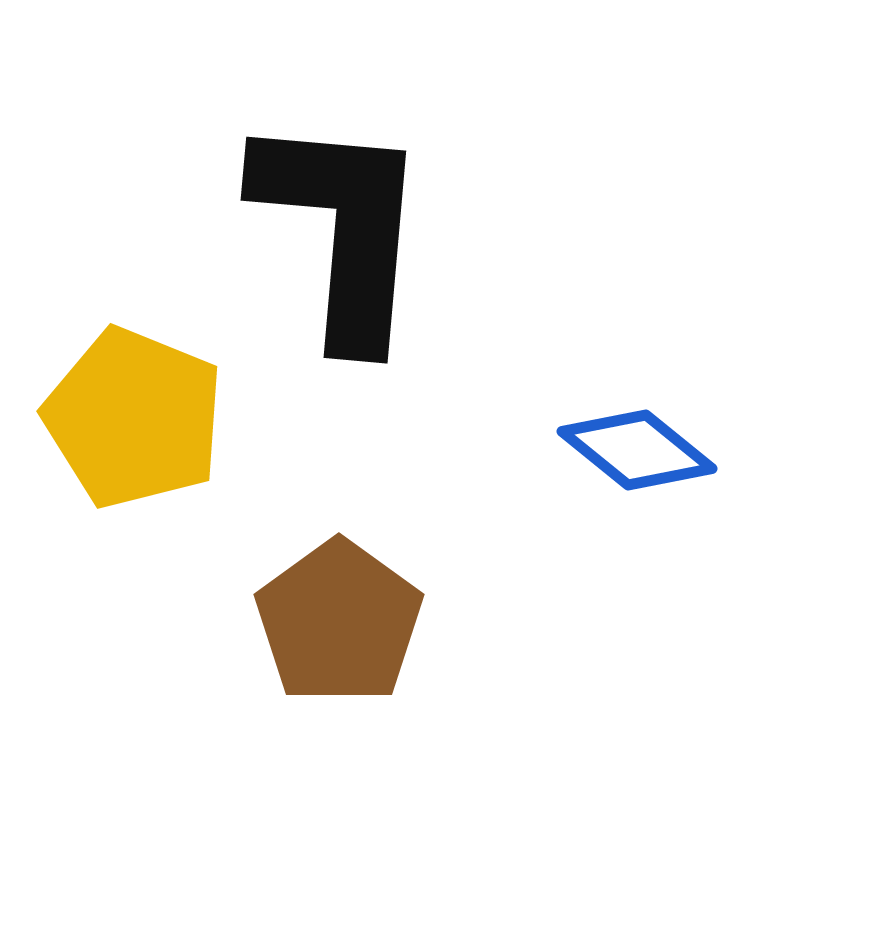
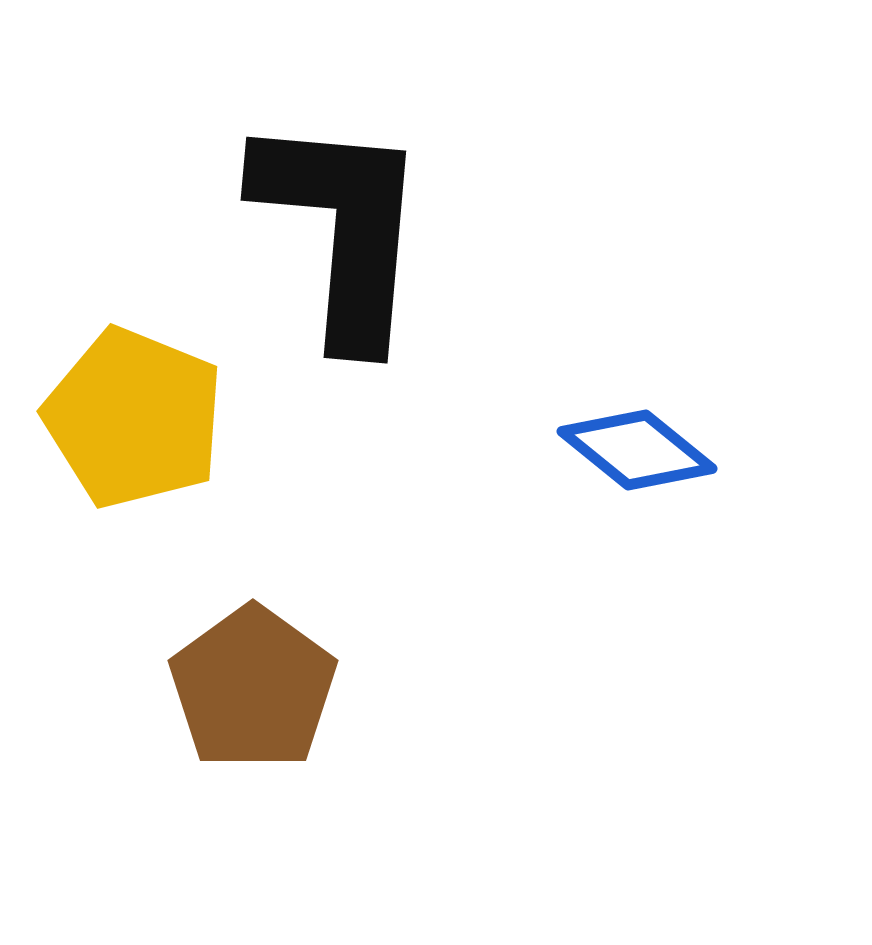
brown pentagon: moved 86 px left, 66 px down
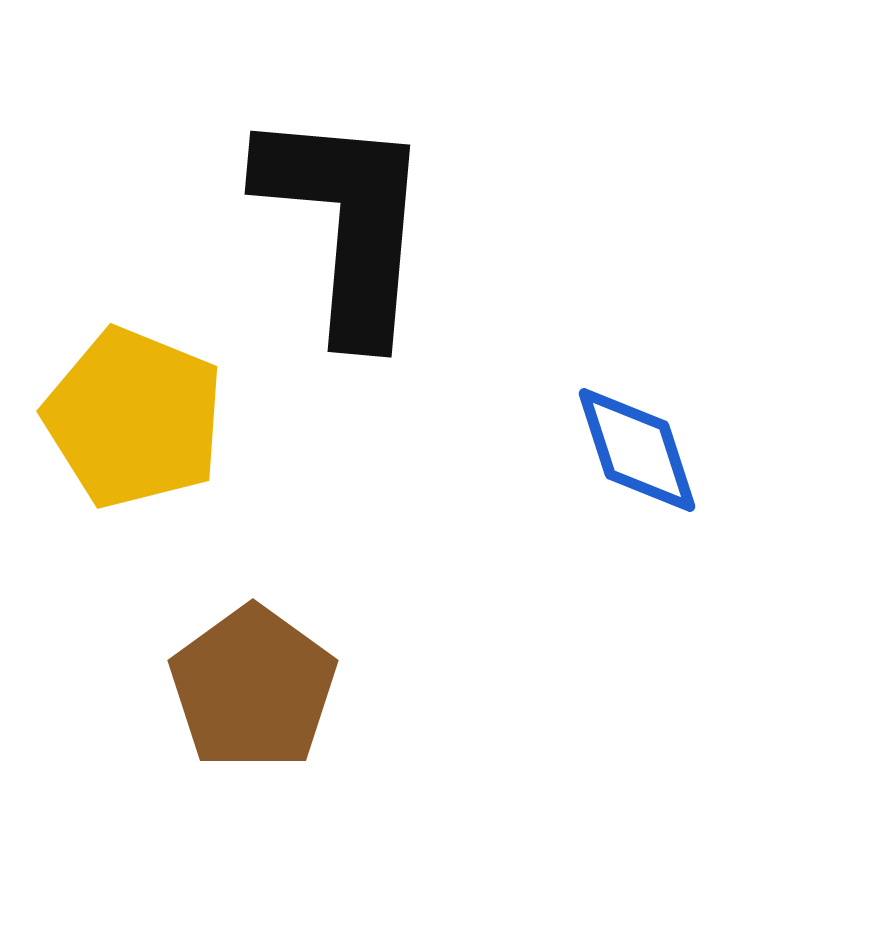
black L-shape: moved 4 px right, 6 px up
blue diamond: rotated 33 degrees clockwise
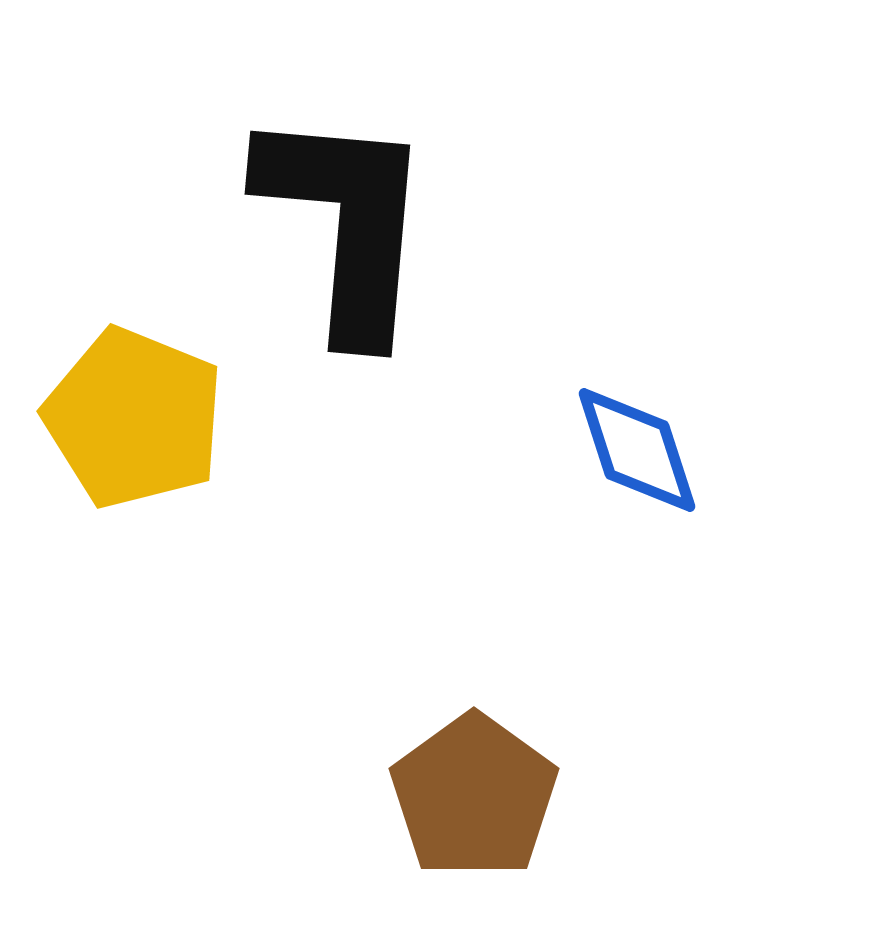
brown pentagon: moved 221 px right, 108 px down
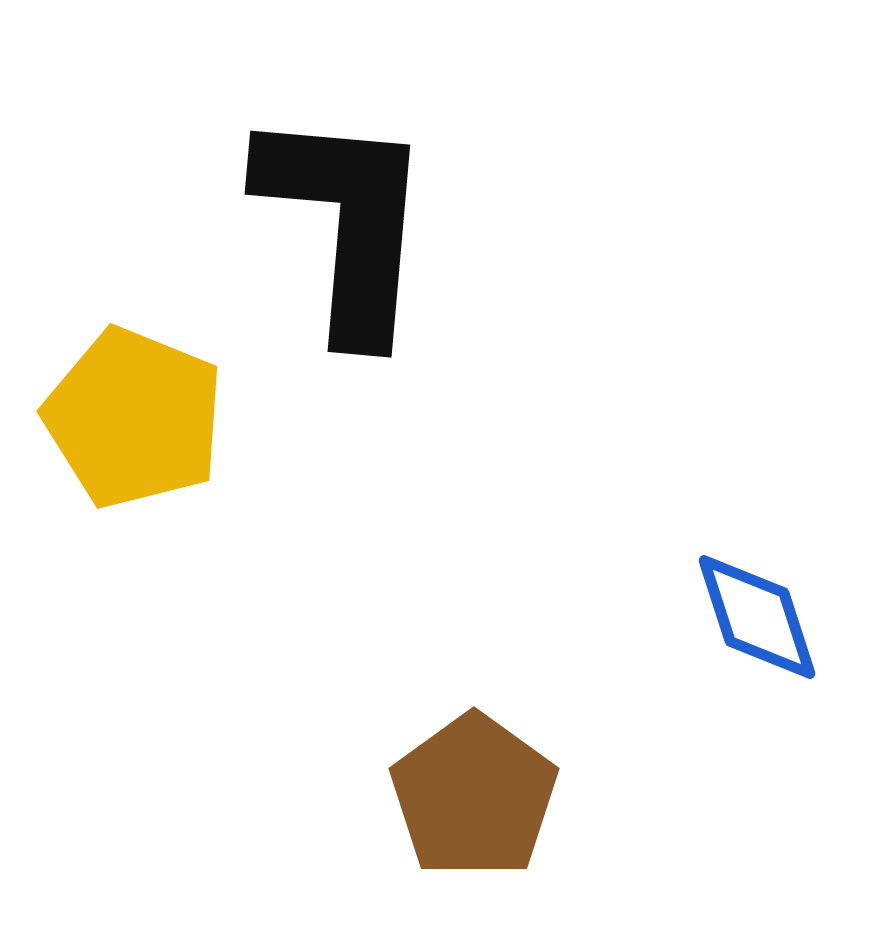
blue diamond: moved 120 px right, 167 px down
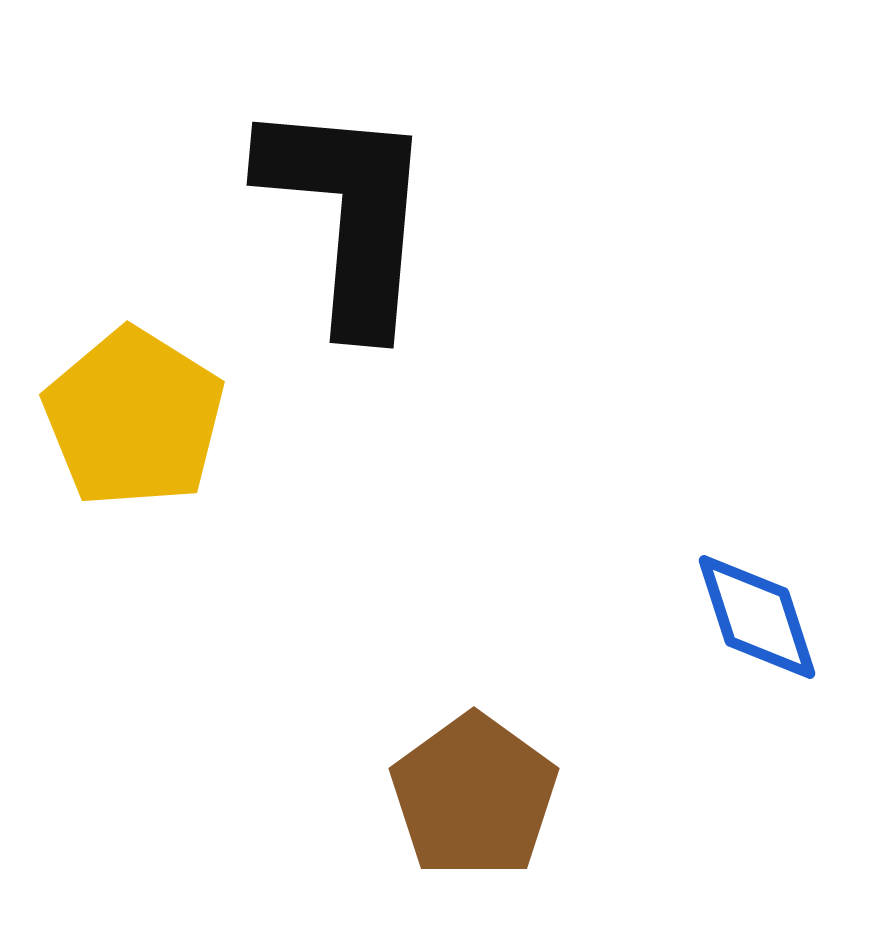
black L-shape: moved 2 px right, 9 px up
yellow pentagon: rotated 10 degrees clockwise
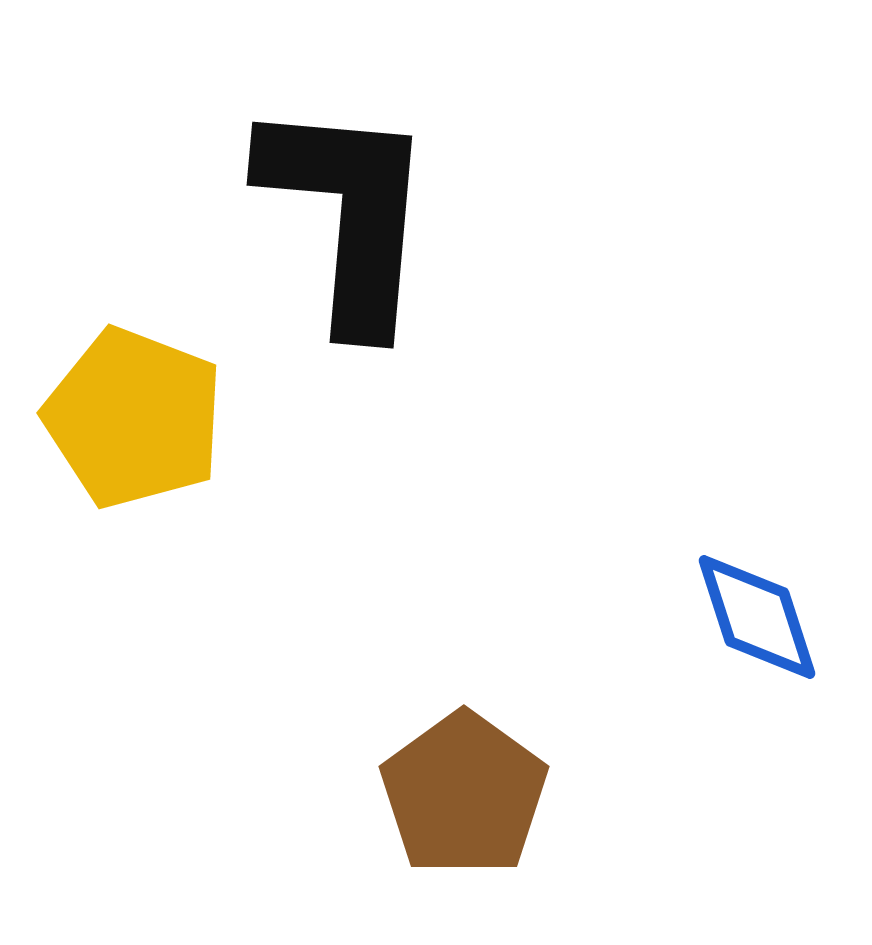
yellow pentagon: rotated 11 degrees counterclockwise
brown pentagon: moved 10 px left, 2 px up
